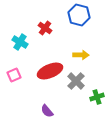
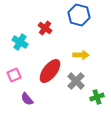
red ellipse: rotated 30 degrees counterclockwise
purple semicircle: moved 20 px left, 12 px up
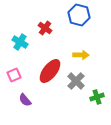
purple semicircle: moved 2 px left, 1 px down
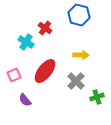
cyan cross: moved 6 px right
red ellipse: moved 5 px left
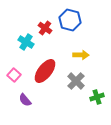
blue hexagon: moved 9 px left, 5 px down
pink square: rotated 24 degrees counterclockwise
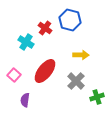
purple semicircle: rotated 48 degrees clockwise
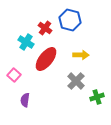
red ellipse: moved 1 px right, 12 px up
